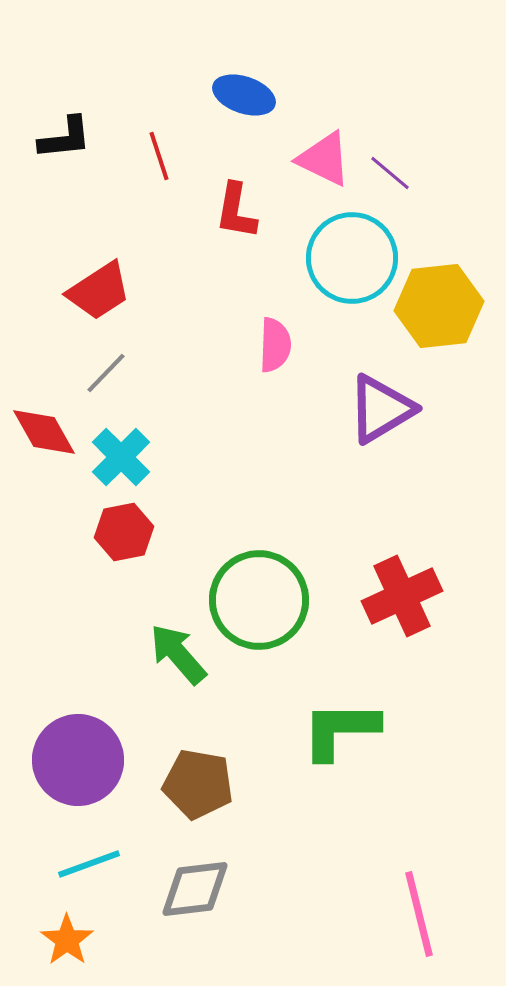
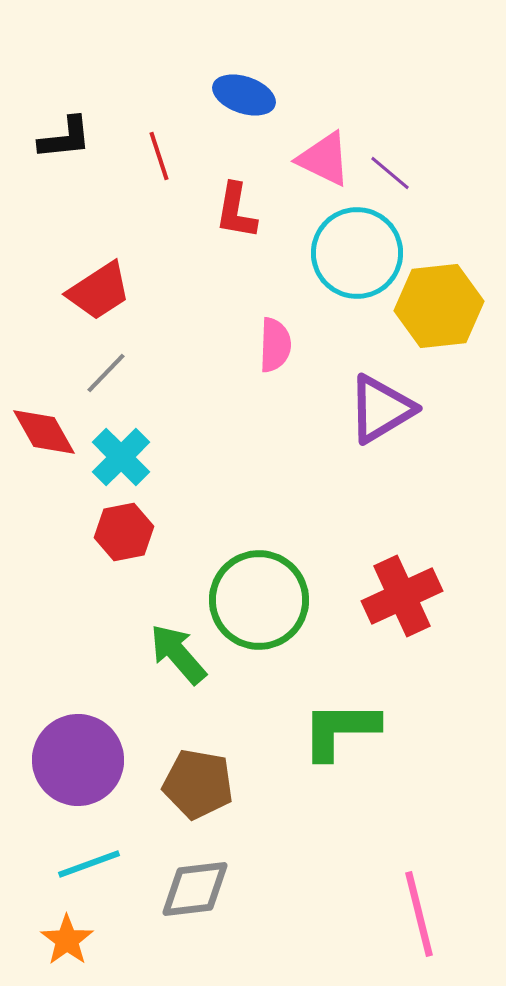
cyan circle: moved 5 px right, 5 px up
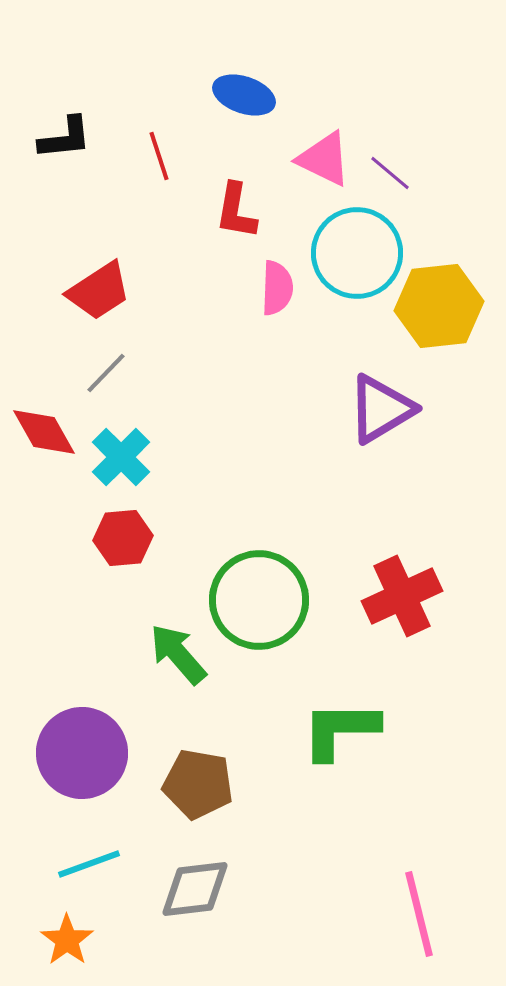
pink semicircle: moved 2 px right, 57 px up
red hexagon: moved 1 px left, 6 px down; rotated 6 degrees clockwise
purple circle: moved 4 px right, 7 px up
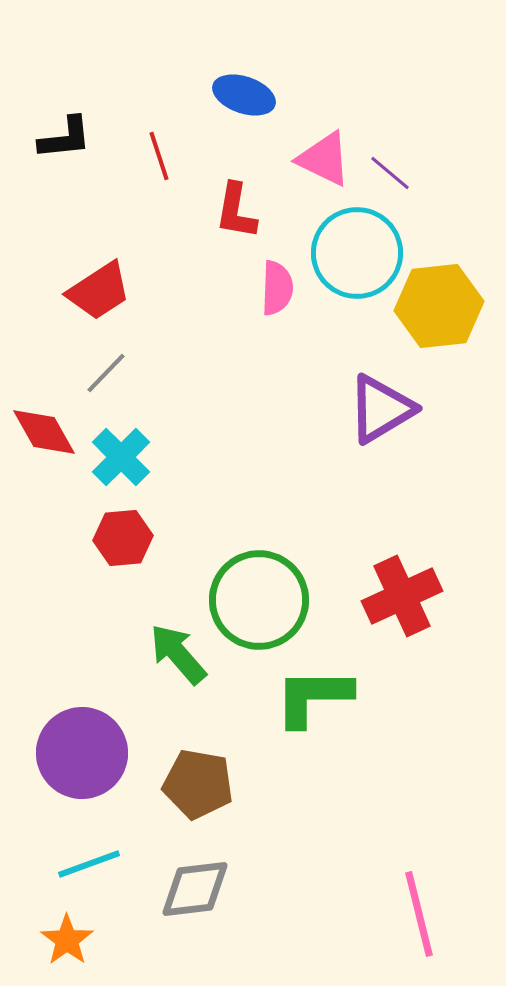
green L-shape: moved 27 px left, 33 px up
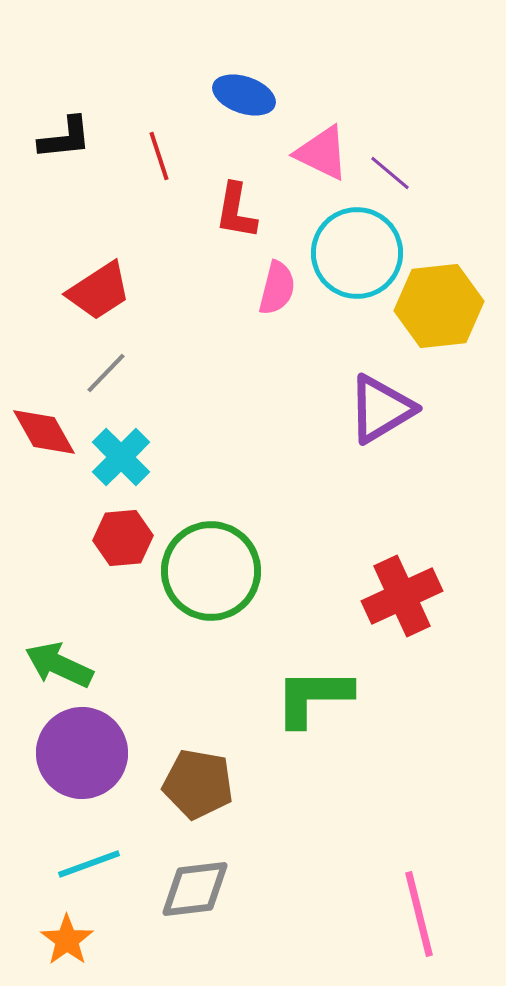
pink triangle: moved 2 px left, 6 px up
pink semicircle: rotated 12 degrees clockwise
green circle: moved 48 px left, 29 px up
green arrow: moved 119 px left, 11 px down; rotated 24 degrees counterclockwise
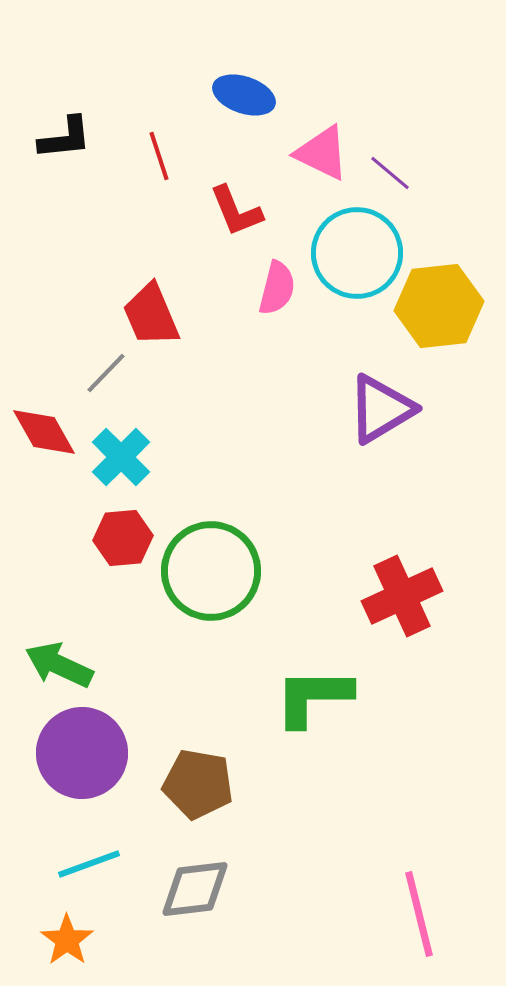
red L-shape: rotated 32 degrees counterclockwise
red trapezoid: moved 52 px right, 24 px down; rotated 100 degrees clockwise
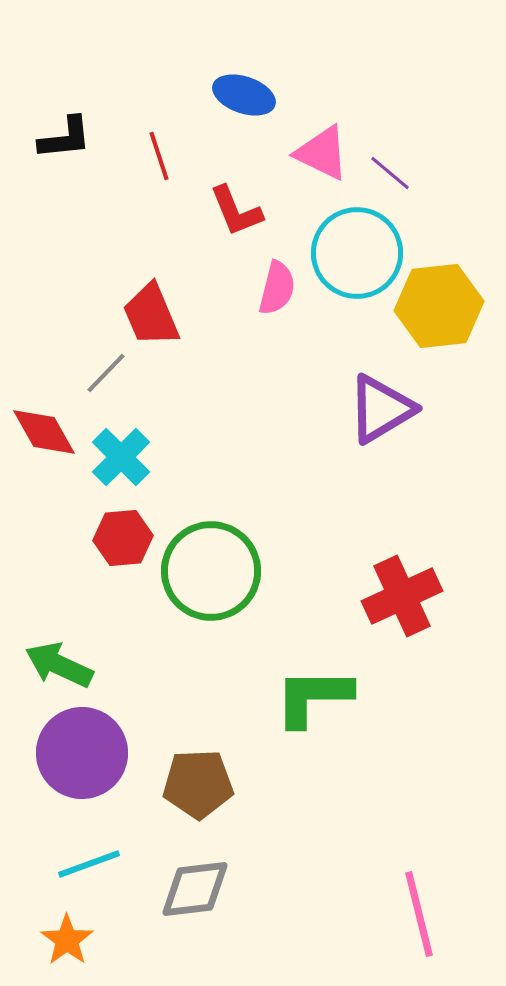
brown pentagon: rotated 12 degrees counterclockwise
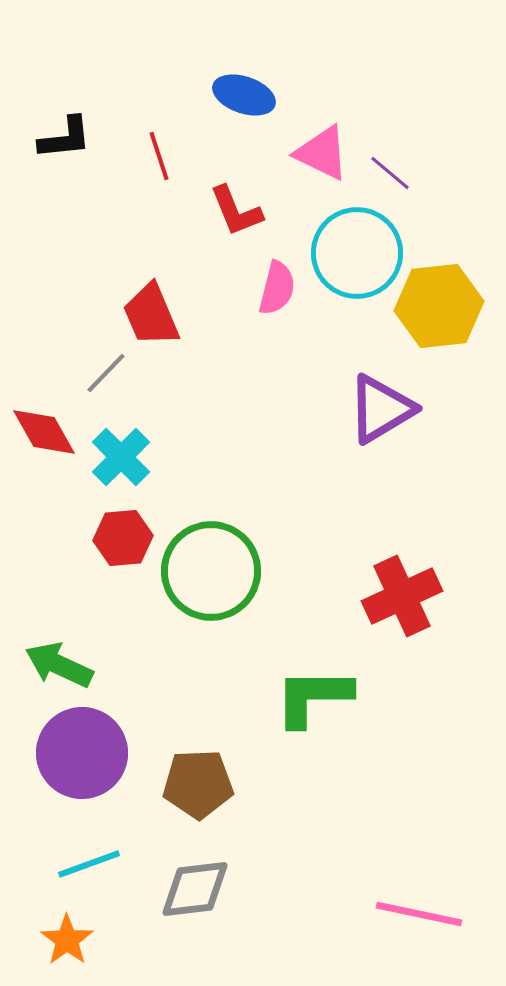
pink line: rotated 64 degrees counterclockwise
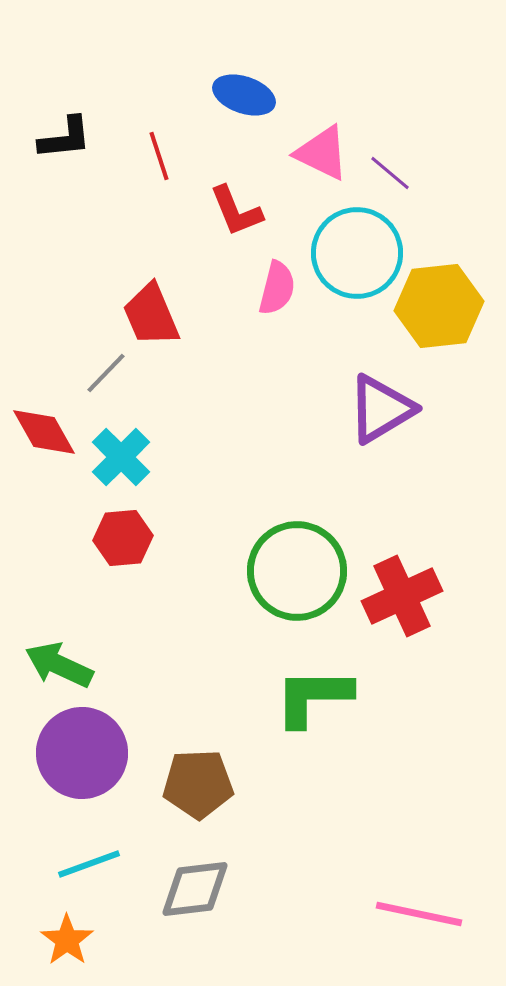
green circle: moved 86 px right
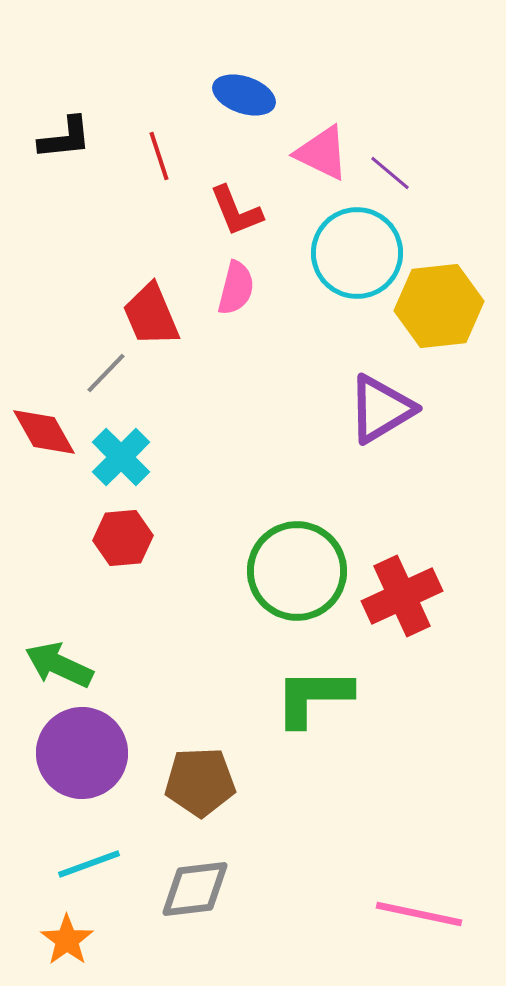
pink semicircle: moved 41 px left
brown pentagon: moved 2 px right, 2 px up
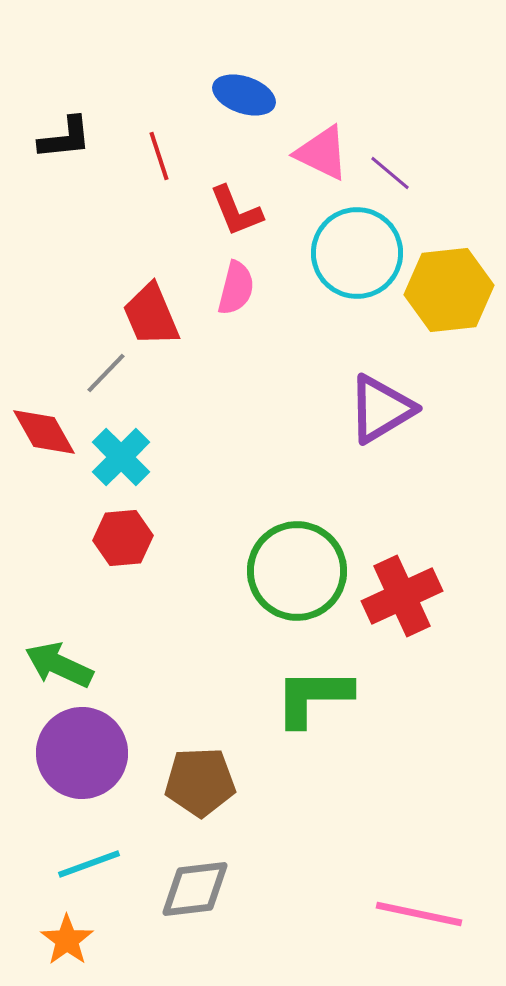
yellow hexagon: moved 10 px right, 16 px up
